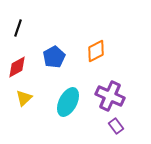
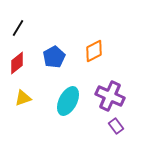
black line: rotated 12 degrees clockwise
orange diamond: moved 2 px left
red diamond: moved 4 px up; rotated 10 degrees counterclockwise
yellow triangle: moved 1 px left; rotated 24 degrees clockwise
cyan ellipse: moved 1 px up
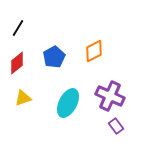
cyan ellipse: moved 2 px down
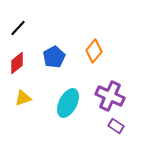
black line: rotated 12 degrees clockwise
orange diamond: rotated 25 degrees counterclockwise
purple rectangle: rotated 21 degrees counterclockwise
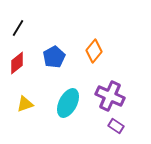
black line: rotated 12 degrees counterclockwise
yellow triangle: moved 2 px right, 6 px down
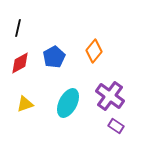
black line: rotated 18 degrees counterclockwise
red diamond: moved 3 px right; rotated 10 degrees clockwise
purple cross: rotated 12 degrees clockwise
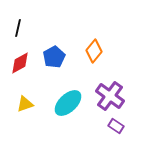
cyan ellipse: rotated 20 degrees clockwise
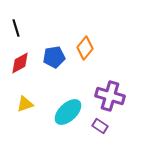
black line: moved 2 px left; rotated 30 degrees counterclockwise
orange diamond: moved 9 px left, 3 px up
blue pentagon: rotated 20 degrees clockwise
purple cross: rotated 20 degrees counterclockwise
cyan ellipse: moved 9 px down
purple rectangle: moved 16 px left
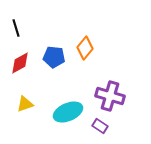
blue pentagon: rotated 15 degrees clockwise
cyan ellipse: rotated 20 degrees clockwise
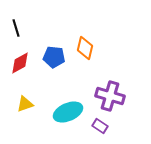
orange diamond: rotated 25 degrees counterclockwise
